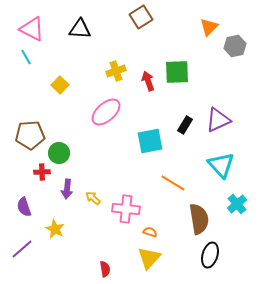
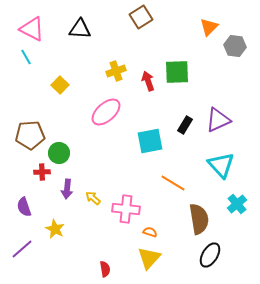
gray hexagon: rotated 20 degrees clockwise
black ellipse: rotated 15 degrees clockwise
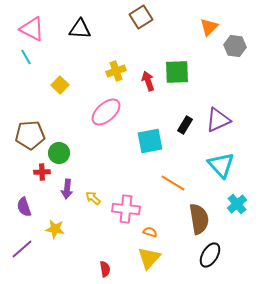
yellow star: rotated 18 degrees counterclockwise
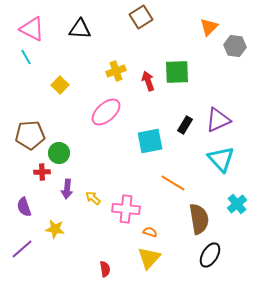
cyan triangle: moved 6 px up
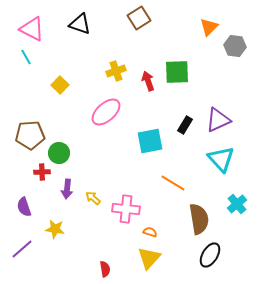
brown square: moved 2 px left, 1 px down
black triangle: moved 5 px up; rotated 15 degrees clockwise
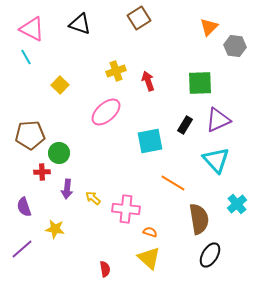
green square: moved 23 px right, 11 px down
cyan triangle: moved 5 px left, 1 px down
yellow triangle: rotated 30 degrees counterclockwise
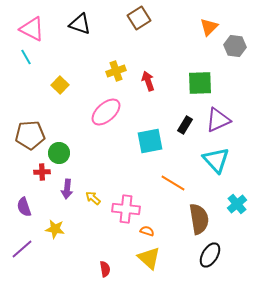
orange semicircle: moved 3 px left, 1 px up
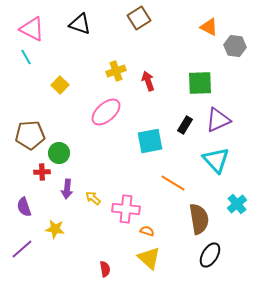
orange triangle: rotated 48 degrees counterclockwise
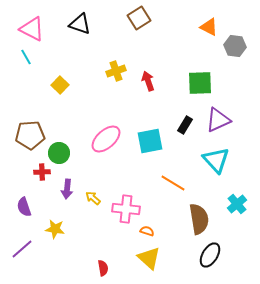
pink ellipse: moved 27 px down
red semicircle: moved 2 px left, 1 px up
